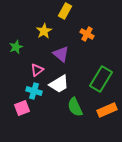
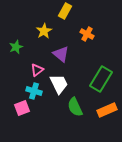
white trapezoid: rotated 85 degrees counterclockwise
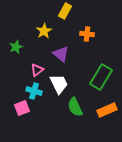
orange cross: rotated 24 degrees counterclockwise
green rectangle: moved 2 px up
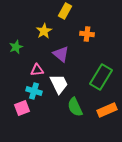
pink triangle: rotated 32 degrees clockwise
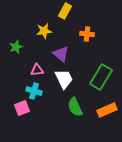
yellow star: rotated 21 degrees clockwise
white trapezoid: moved 5 px right, 5 px up
